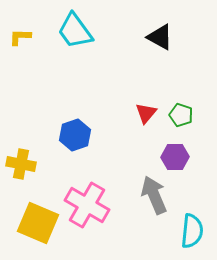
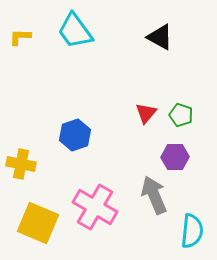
pink cross: moved 8 px right, 2 px down
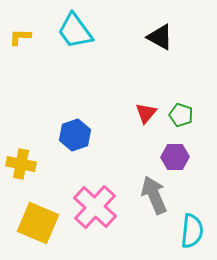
pink cross: rotated 12 degrees clockwise
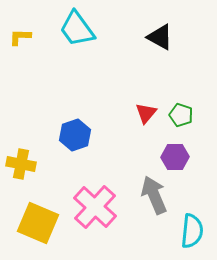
cyan trapezoid: moved 2 px right, 2 px up
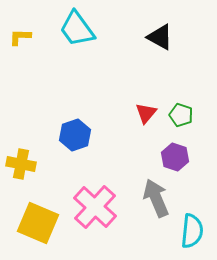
purple hexagon: rotated 20 degrees clockwise
gray arrow: moved 2 px right, 3 px down
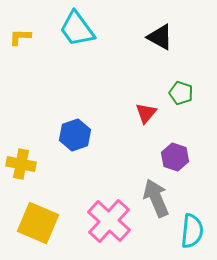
green pentagon: moved 22 px up
pink cross: moved 14 px right, 14 px down
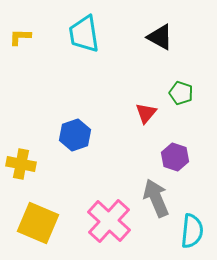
cyan trapezoid: moved 7 px right, 5 px down; rotated 27 degrees clockwise
